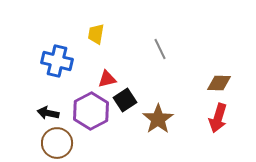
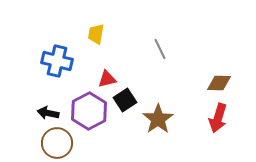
purple hexagon: moved 2 px left
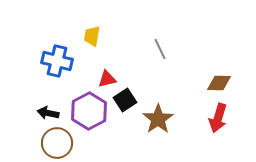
yellow trapezoid: moved 4 px left, 2 px down
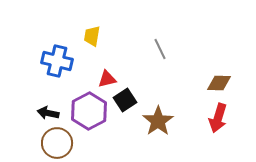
brown star: moved 2 px down
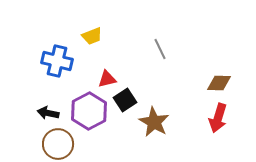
yellow trapezoid: rotated 120 degrees counterclockwise
brown star: moved 4 px left, 1 px down; rotated 8 degrees counterclockwise
brown circle: moved 1 px right, 1 px down
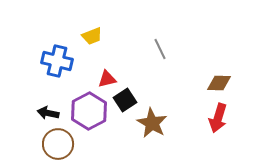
brown star: moved 2 px left, 1 px down
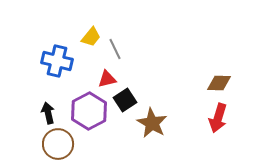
yellow trapezoid: moved 1 px left, 1 px down; rotated 30 degrees counterclockwise
gray line: moved 45 px left
black arrow: rotated 65 degrees clockwise
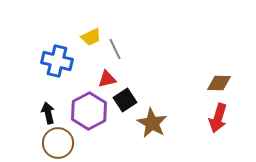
yellow trapezoid: rotated 25 degrees clockwise
brown circle: moved 1 px up
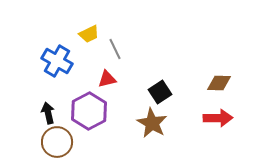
yellow trapezoid: moved 2 px left, 3 px up
blue cross: rotated 16 degrees clockwise
black square: moved 35 px right, 8 px up
red arrow: rotated 108 degrees counterclockwise
brown circle: moved 1 px left, 1 px up
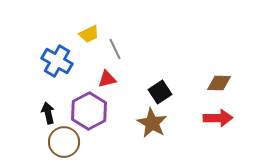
brown circle: moved 7 px right
